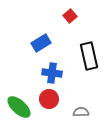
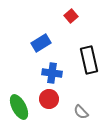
red square: moved 1 px right
black rectangle: moved 4 px down
green ellipse: rotated 20 degrees clockwise
gray semicircle: rotated 133 degrees counterclockwise
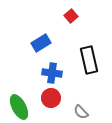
red circle: moved 2 px right, 1 px up
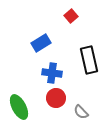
red circle: moved 5 px right
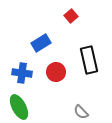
blue cross: moved 30 px left
red circle: moved 26 px up
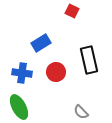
red square: moved 1 px right, 5 px up; rotated 24 degrees counterclockwise
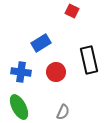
blue cross: moved 1 px left, 1 px up
gray semicircle: moved 18 px left; rotated 112 degrees counterclockwise
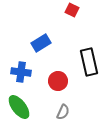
red square: moved 1 px up
black rectangle: moved 2 px down
red circle: moved 2 px right, 9 px down
green ellipse: rotated 10 degrees counterclockwise
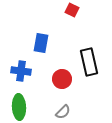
blue rectangle: rotated 48 degrees counterclockwise
blue cross: moved 1 px up
red circle: moved 4 px right, 2 px up
green ellipse: rotated 35 degrees clockwise
gray semicircle: rotated 21 degrees clockwise
